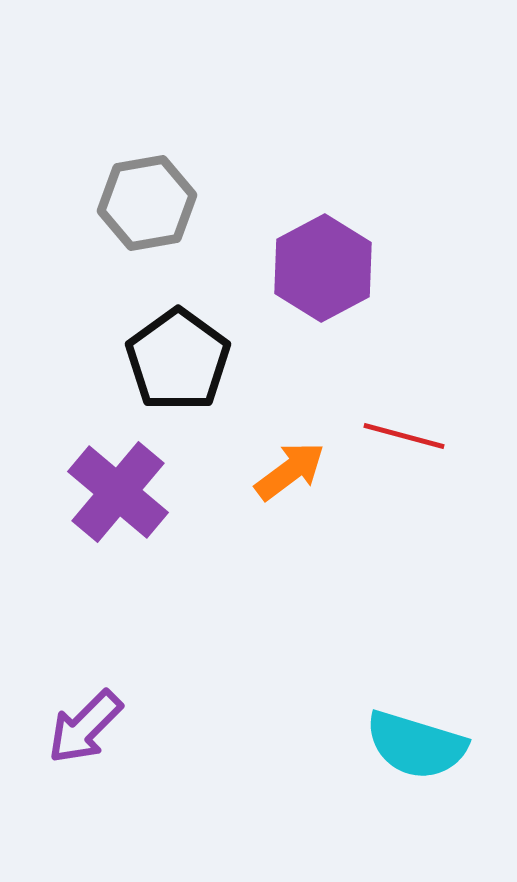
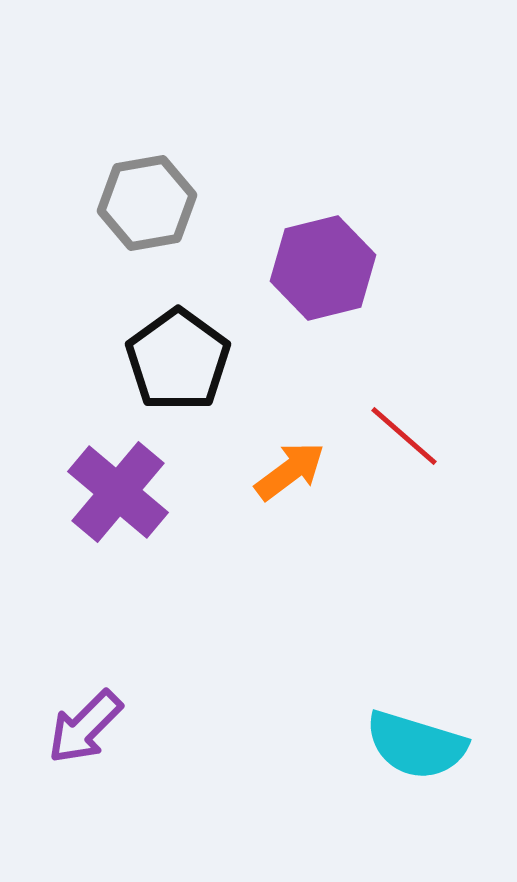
purple hexagon: rotated 14 degrees clockwise
red line: rotated 26 degrees clockwise
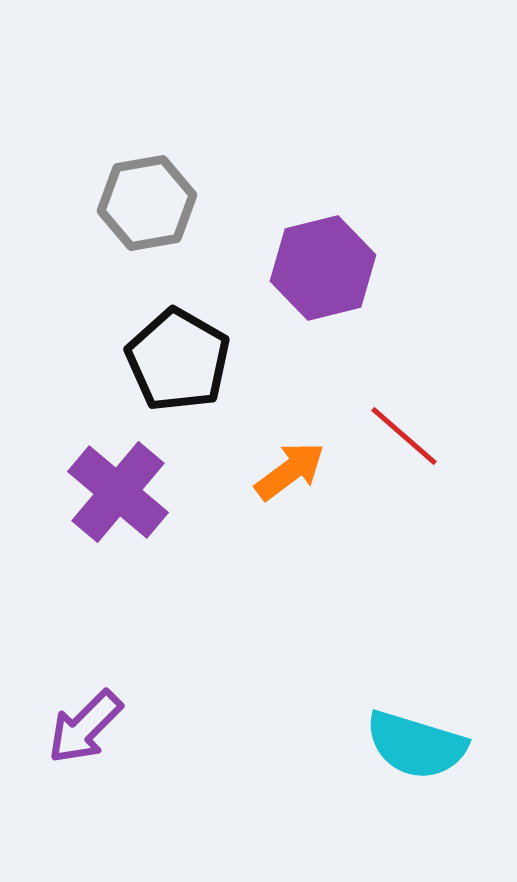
black pentagon: rotated 6 degrees counterclockwise
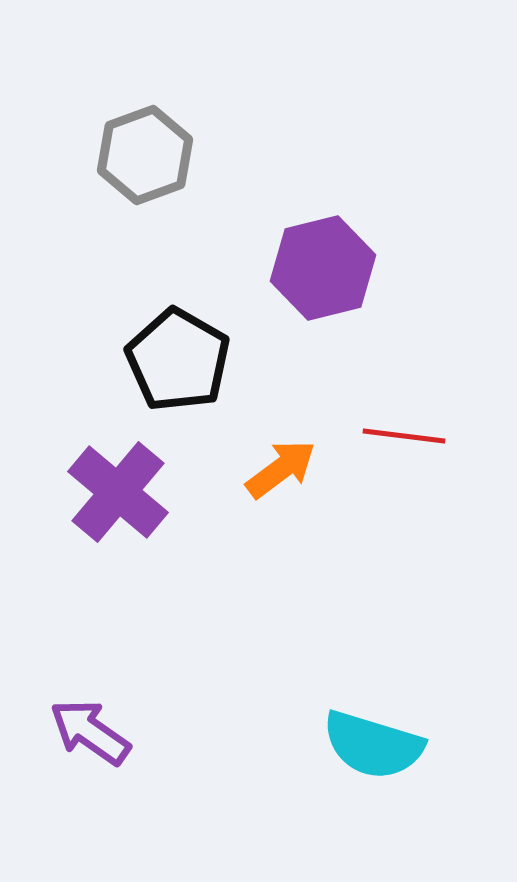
gray hexagon: moved 2 px left, 48 px up; rotated 10 degrees counterclockwise
red line: rotated 34 degrees counterclockwise
orange arrow: moved 9 px left, 2 px up
purple arrow: moved 5 px right, 5 px down; rotated 80 degrees clockwise
cyan semicircle: moved 43 px left
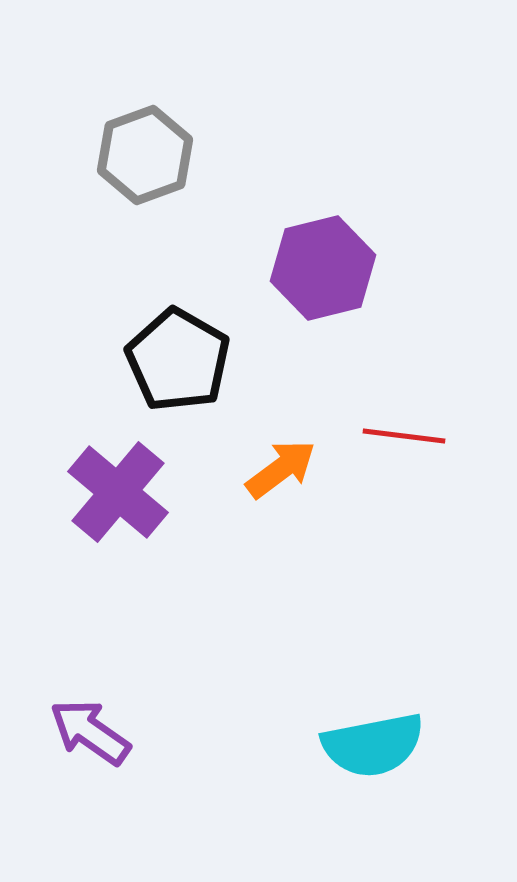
cyan semicircle: rotated 28 degrees counterclockwise
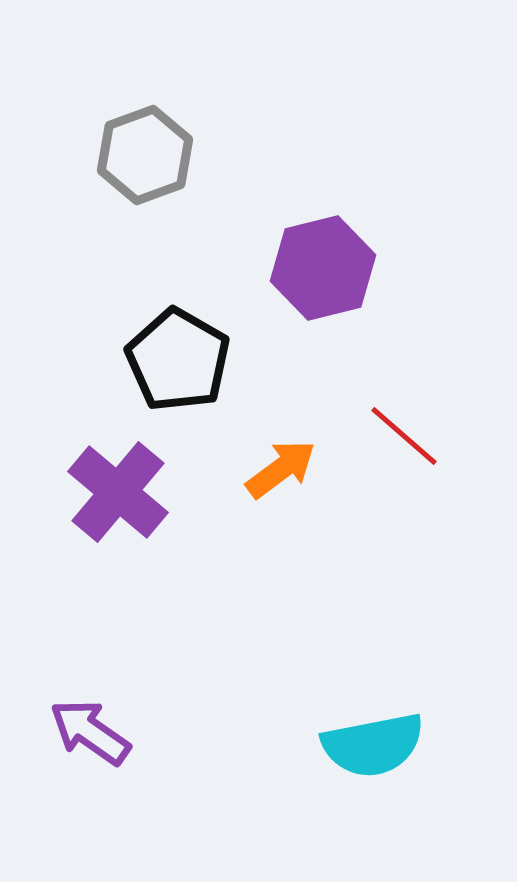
red line: rotated 34 degrees clockwise
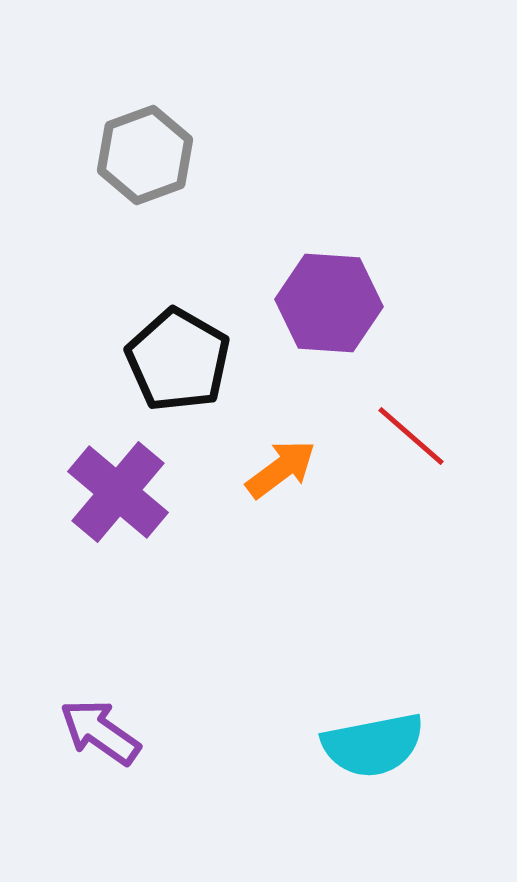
purple hexagon: moved 6 px right, 35 px down; rotated 18 degrees clockwise
red line: moved 7 px right
purple arrow: moved 10 px right
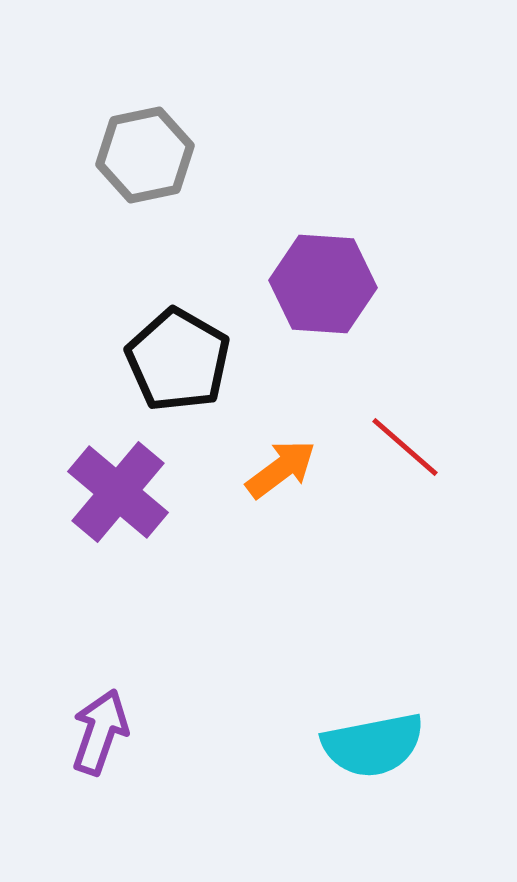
gray hexagon: rotated 8 degrees clockwise
purple hexagon: moved 6 px left, 19 px up
red line: moved 6 px left, 11 px down
purple arrow: rotated 74 degrees clockwise
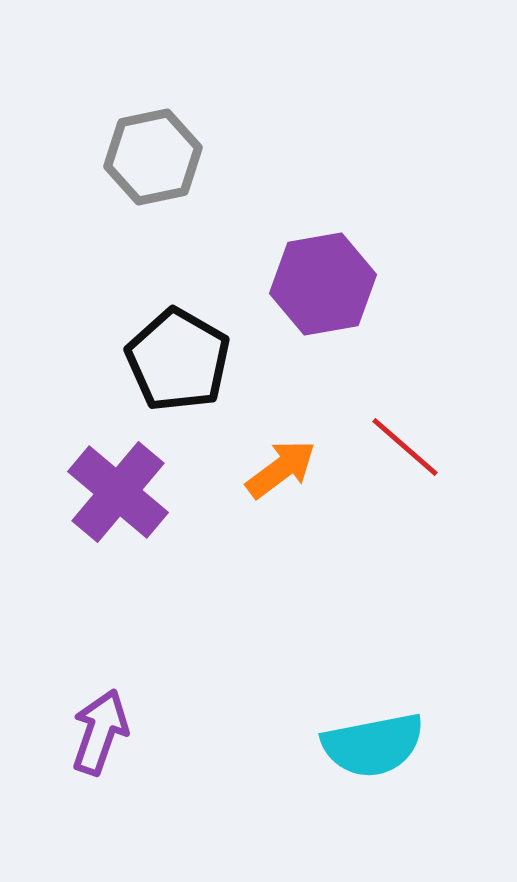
gray hexagon: moved 8 px right, 2 px down
purple hexagon: rotated 14 degrees counterclockwise
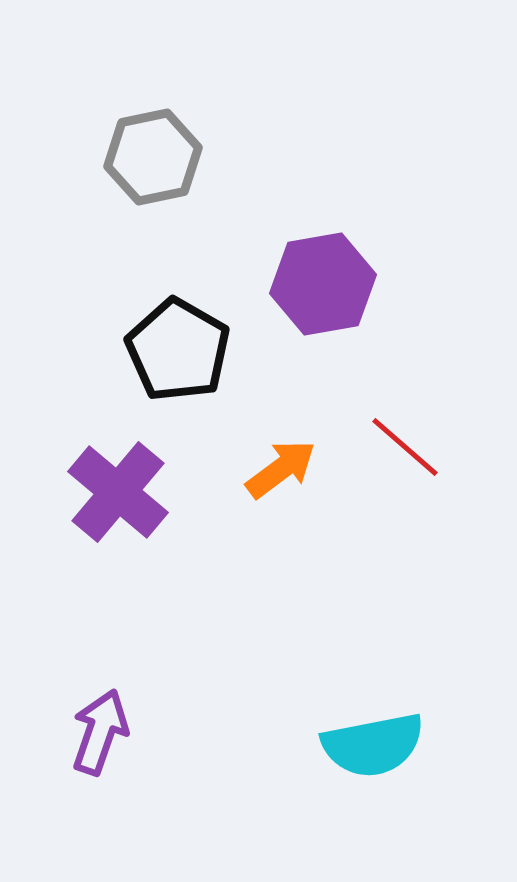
black pentagon: moved 10 px up
